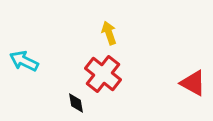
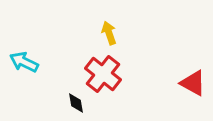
cyan arrow: moved 1 px down
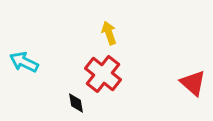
red triangle: rotated 12 degrees clockwise
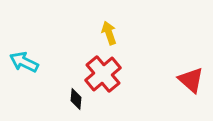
red cross: rotated 12 degrees clockwise
red triangle: moved 2 px left, 3 px up
black diamond: moved 4 px up; rotated 15 degrees clockwise
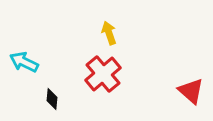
red triangle: moved 11 px down
black diamond: moved 24 px left
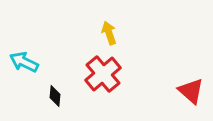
black diamond: moved 3 px right, 3 px up
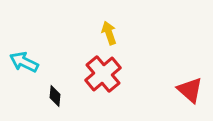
red triangle: moved 1 px left, 1 px up
